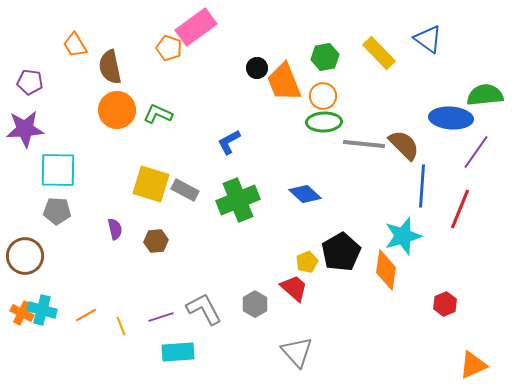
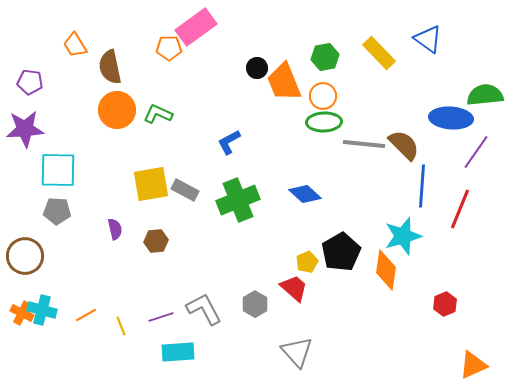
orange pentagon at (169, 48): rotated 20 degrees counterclockwise
yellow square at (151, 184): rotated 27 degrees counterclockwise
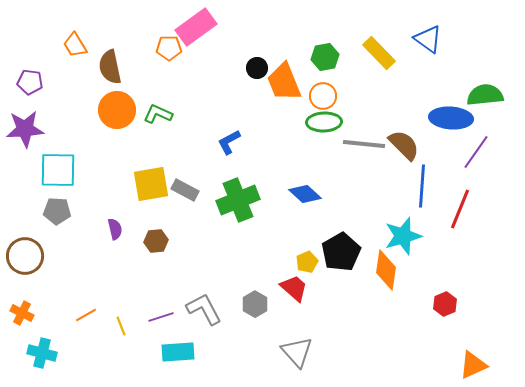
cyan cross at (42, 310): moved 43 px down
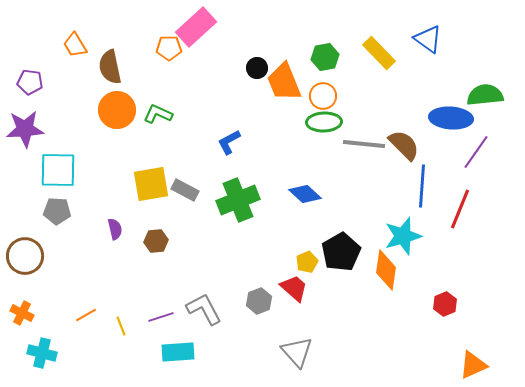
pink rectangle at (196, 27): rotated 6 degrees counterclockwise
gray hexagon at (255, 304): moved 4 px right, 3 px up; rotated 10 degrees clockwise
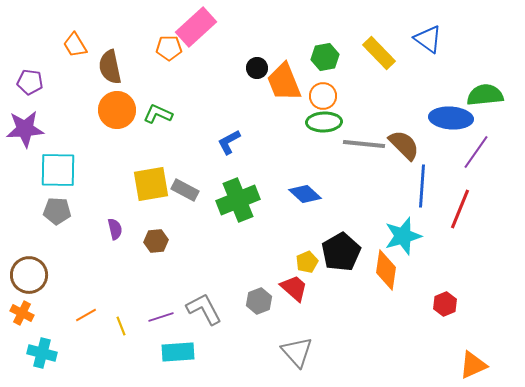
brown circle at (25, 256): moved 4 px right, 19 px down
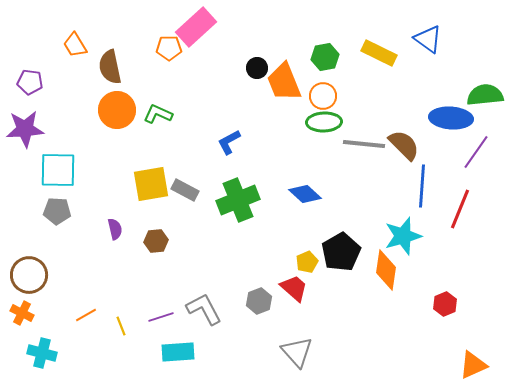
yellow rectangle at (379, 53): rotated 20 degrees counterclockwise
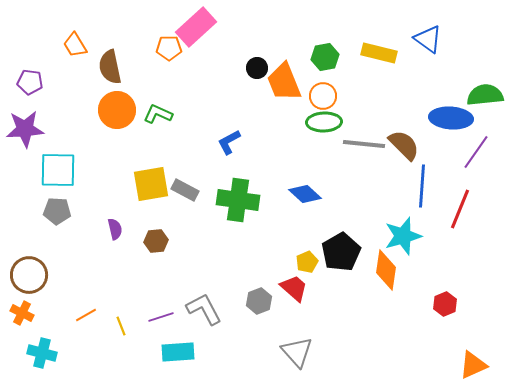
yellow rectangle at (379, 53): rotated 12 degrees counterclockwise
green cross at (238, 200): rotated 30 degrees clockwise
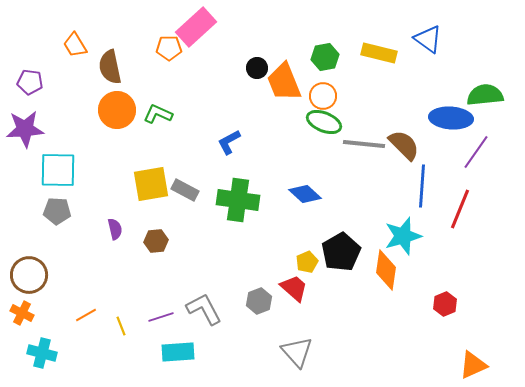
green ellipse at (324, 122): rotated 24 degrees clockwise
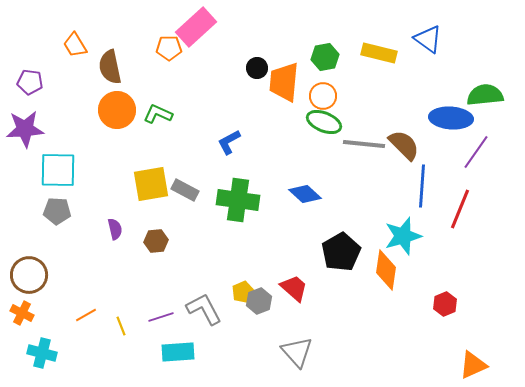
orange trapezoid at (284, 82): rotated 27 degrees clockwise
yellow pentagon at (307, 262): moved 64 px left, 30 px down
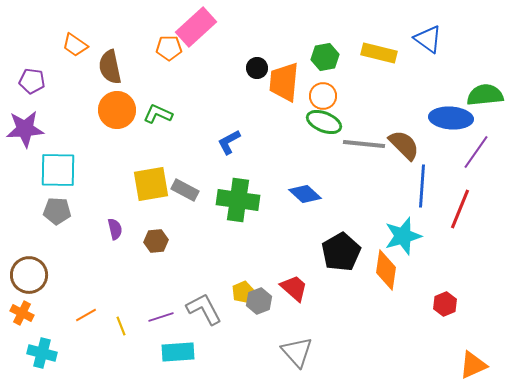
orange trapezoid at (75, 45): rotated 24 degrees counterclockwise
purple pentagon at (30, 82): moved 2 px right, 1 px up
